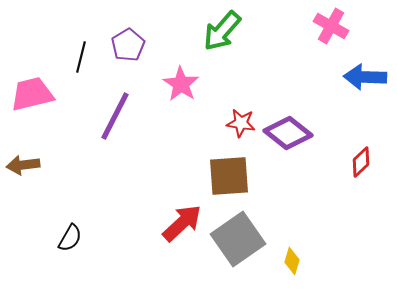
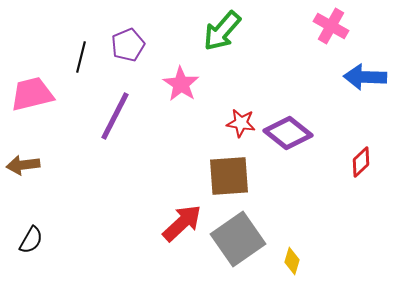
purple pentagon: rotated 8 degrees clockwise
black semicircle: moved 39 px left, 2 px down
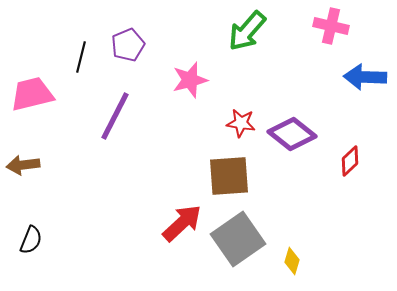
pink cross: rotated 16 degrees counterclockwise
green arrow: moved 25 px right
pink star: moved 9 px right, 4 px up; rotated 24 degrees clockwise
purple diamond: moved 4 px right, 1 px down
red diamond: moved 11 px left, 1 px up
black semicircle: rotated 8 degrees counterclockwise
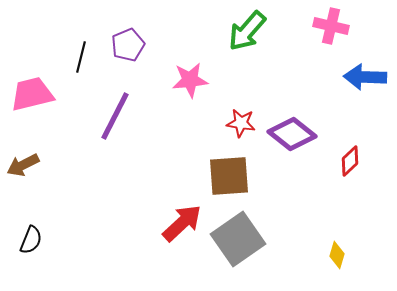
pink star: rotated 9 degrees clockwise
brown arrow: rotated 20 degrees counterclockwise
yellow diamond: moved 45 px right, 6 px up
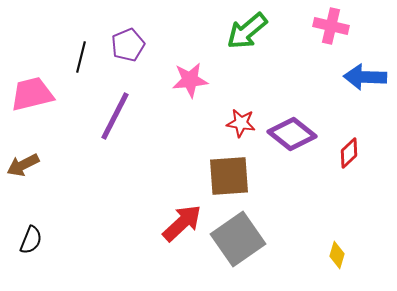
green arrow: rotated 9 degrees clockwise
red diamond: moved 1 px left, 8 px up
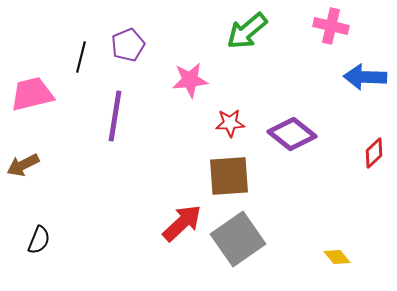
purple line: rotated 18 degrees counterclockwise
red star: moved 11 px left; rotated 12 degrees counterclockwise
red diamond: moved 25 px right
black semicircle: moved 8 px right
yellow diamond: moved 2 px down; rotated 56 degrees counterclockwise
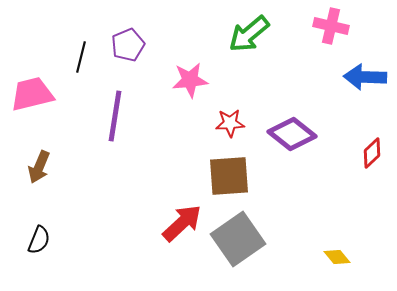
green arrow: moved 2 px right, 3 px down
red diamond: moved 2 px left
brown arrow: moved 16 px right, 2 px down; rotated 40 degrees counterclockwise
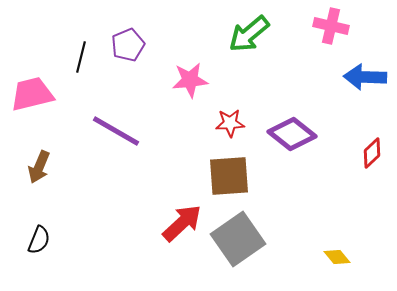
purple line: moved 1 px right, 15 px down; rotated 69 degrees counterclockwise
